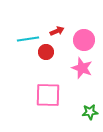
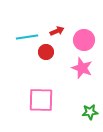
cyan line: moved 1 px left, 2 px up
pink square: moved 7 px left, 5 px down
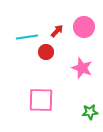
red arrow: rotated 24 degrees counterclockwise
pink circle: moved 13 px up
